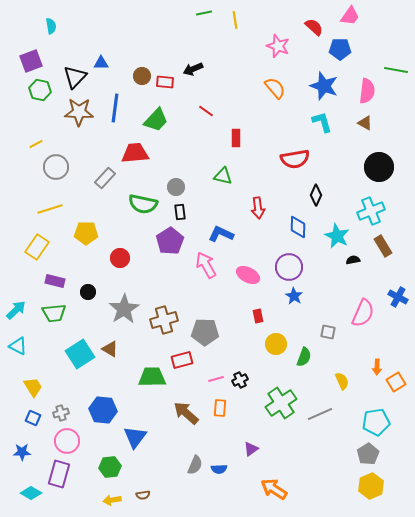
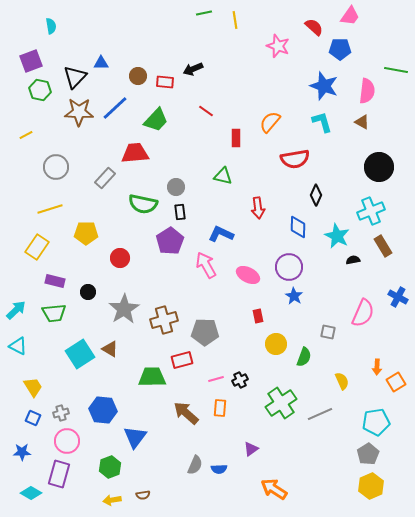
brown circle at (142, 76): moved 4 px left
orange semicircle at (275, 88): moved 5 px left, 34 px down; rotated 100 degrees counterclockwise
blue line at (115, 108): rotated 40 degrees clockwise
brown triangle at (365, 123): moved 3 px left, 1 px up
yellow line at (36, 144): moved 10 px left, 9 px up
green hexagon at (110, 467): rotated 15 degrees counterclockwise
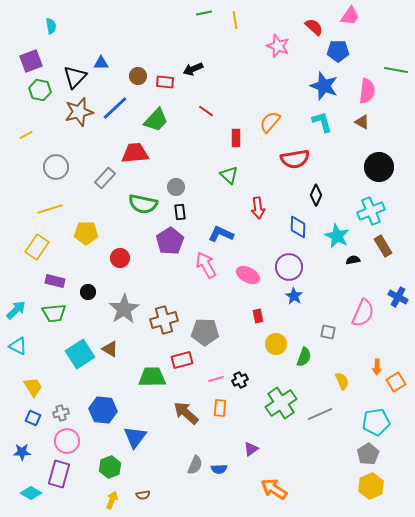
blue pentagon at (340, 49): moved 2 px left, 2 px down
brown star at (79, 112): rotated 16 degrees counterclockwise
green triangle at (223, 176): moved 6 px right, 1 px up; rotated 30 degrees clockwise
yellow arrow at (112, 500): rotated 120 degrees clockwise
